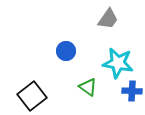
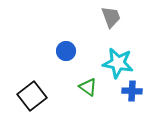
gray trapezoid: moved 3 px right, 2 px up; rotated 55 degrees counterclockwise
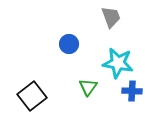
blue circle: moved 3 px right, 7 px up
green triangle: rotated 30 degrees clockwise
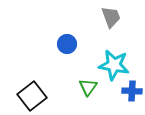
blue circle: moved 2 px left
cyan star: moved 4 px left, 2 px down
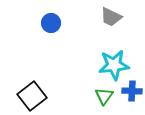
gray trapezoid: rotated 135 degrees clockwise
blue circle: moved 16 px left, 21 px up
cyan star: rotated 16 degrees counterclockwise
green triangle: moved 16 px right, 9 px down
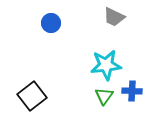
gray trapezoid: moved 3 px right
cyan star: moved 8 px left
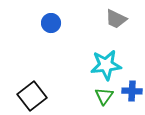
gray trapezoid: moved 2 px right, 2 px down
